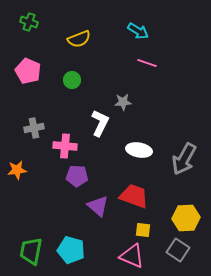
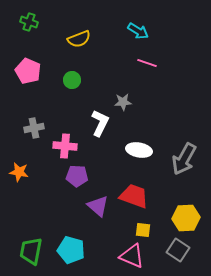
orange star: moved 2 px right, 2 px down; rotated 18 degrees clockwise
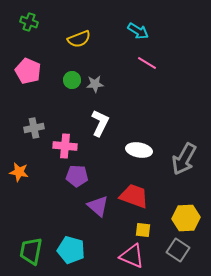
pink line: rotated 12 degrees clockwise
gray star: moved 28 px left, 18 px up
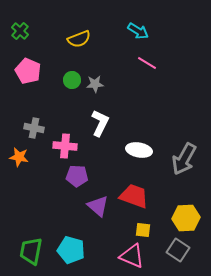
green cross: moved 9 px left, 9 px down; rotated 24 degrees clockwise
gray cross: rotated 24 degrees clockwise
orange star: moved 15 px up
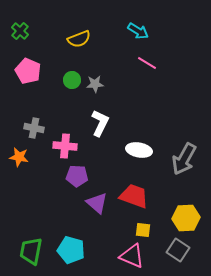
purple triangle: moved 1 px left, 3 px up
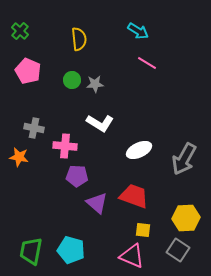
yellow semicircle: rotated 75 degrees counterclockwise
white L-shape: rotated 96 degrees clockwise
white ellipse: rotated 35 degrees counterclockwise
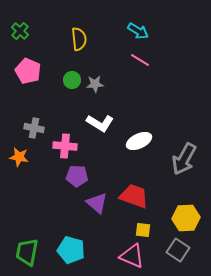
pink line: moved 7 px left, 3 px up
white ellipse: moved 9 px up
green trapezoid: moved 4 px left, 1 px down
